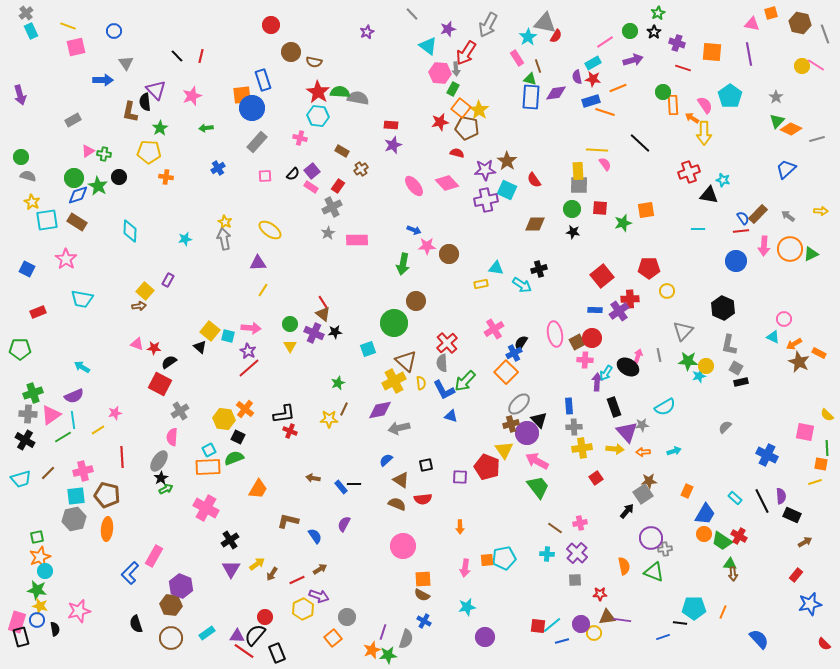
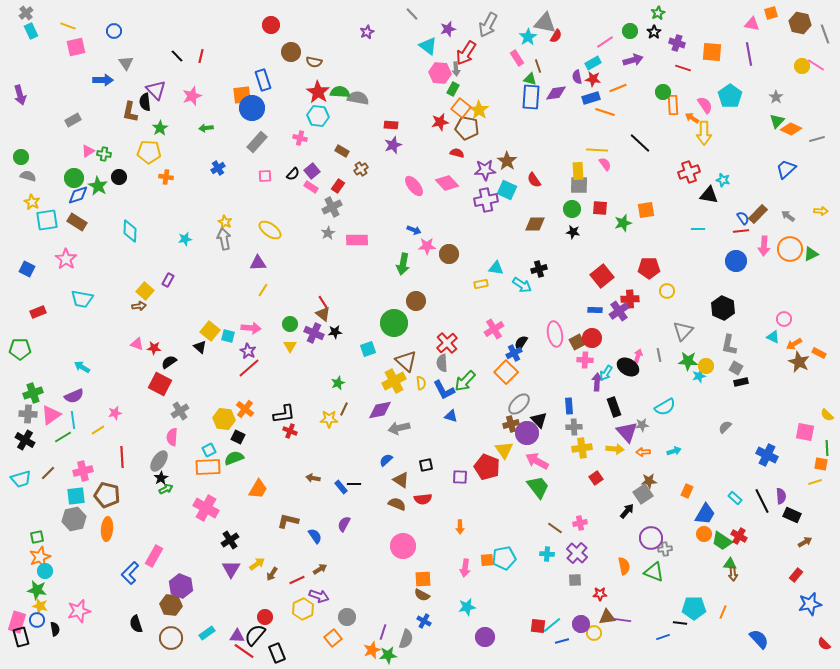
blue rectangle at (591, 101): moved 3 px up
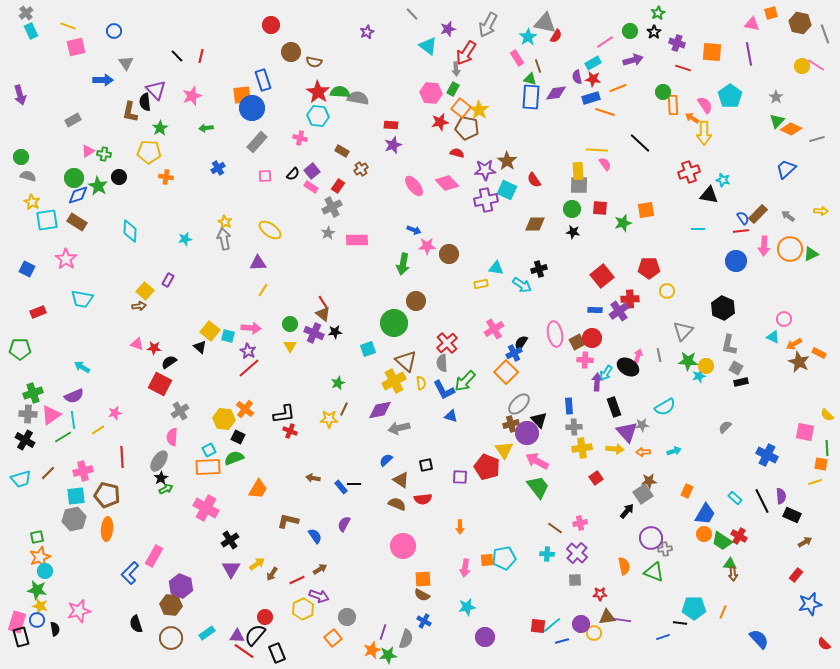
pink hexagon at (440, 73): moved 9 px left, 20 px down
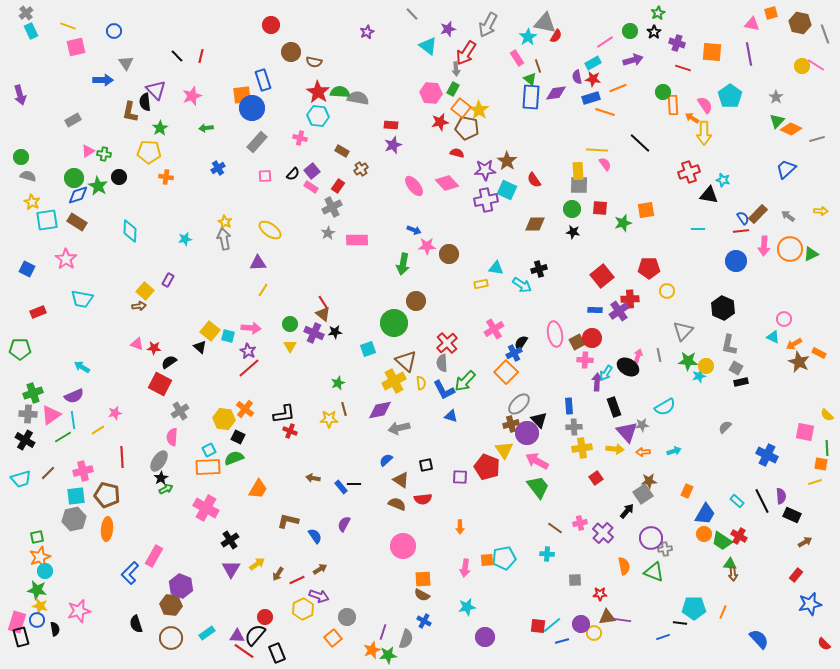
green triangle at (530, 79): rotated 24 degrees clockwise
brown line at (344, 409): rotated 40 degrees counterclockwise
cyan rectangle at (735, 498): moved 2 px right, 3 px down
purple cross at (577, 553): moved 26 px right, 20 px up
brown arrow at (272, 574): moved 6 px right
